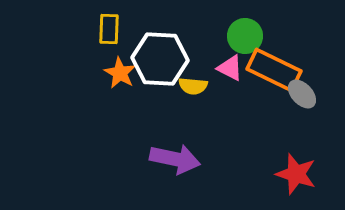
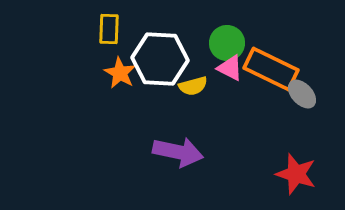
green circle: moved 18 px left, 7 px down
orange rectangle: moved 3 px left, 1 px up
yellow semicircle: rotated 20 degrees counterclockwise
purple arrow: moved 3 px right, 7 px up
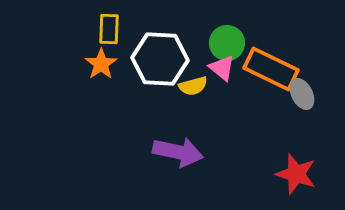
pink triangle: moved 8 px left; rotated 12 degrees clockwise
orange star: moved 19 px left, 9 px up; rotated 8 degrees clockwise
gray ellipse: rotated 16 degrees clockwise
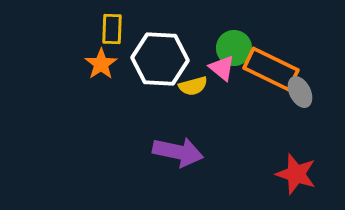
yellow rectangle: moved 3 px right
green circle: moved 7 px right, 5 px down
gray ellipse: moved 2 px left, 2 px up
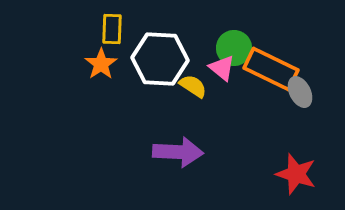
yellow semicircle: rotated 132 degrees counterclockwise
purple arrow: rotated 9 degrees counterclockwise
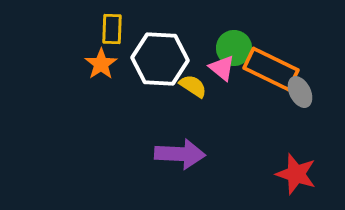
purple arrow: moved 2 px right, 2 px down
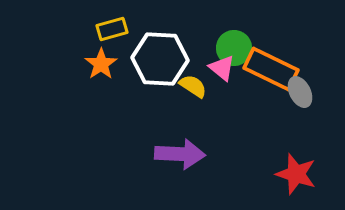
yellow rectangle: rotated 72 degrees clockwise
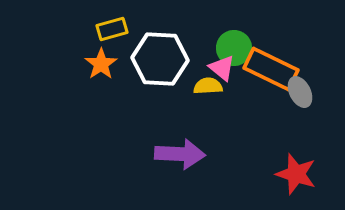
yellow semicircle: moved 15 px right; rotated 36 degrees counterclockwise
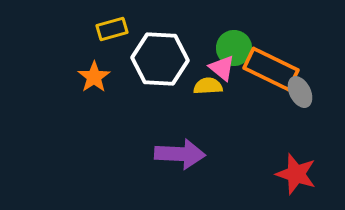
orange star: moved 7 px left, 13 px down
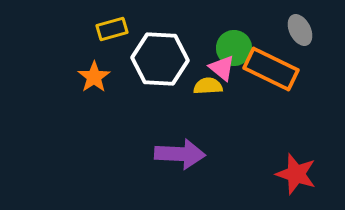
gray ellipse: moved 62 px up
